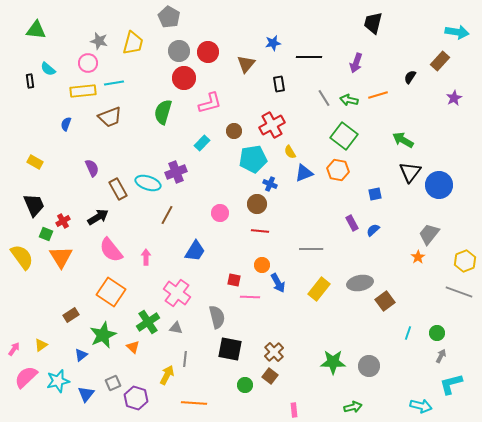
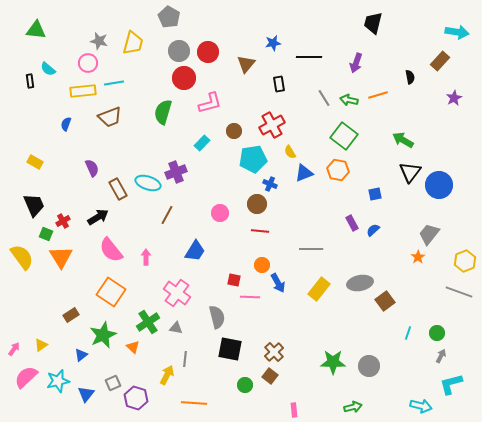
black semicircle at (410, 77): rotated 136 degrees clockwise
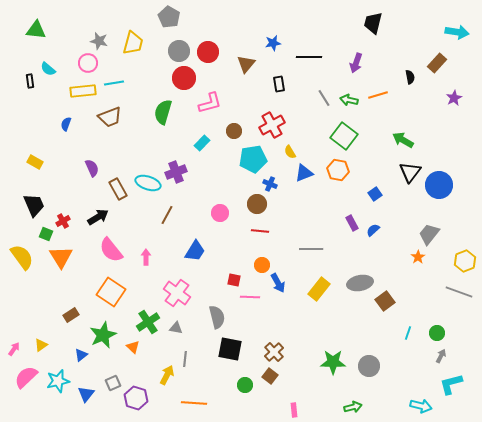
brown rectangle at (440, 61): moved 3 px left, 2 px down
blue square at (375, 194): rotated 24 degrees counterclockwise
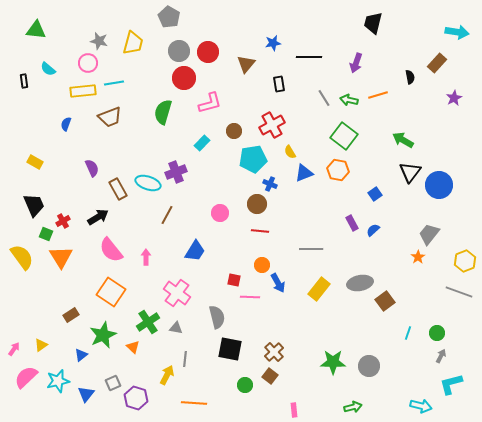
black rectangle at (30, 81): moved 6 px left
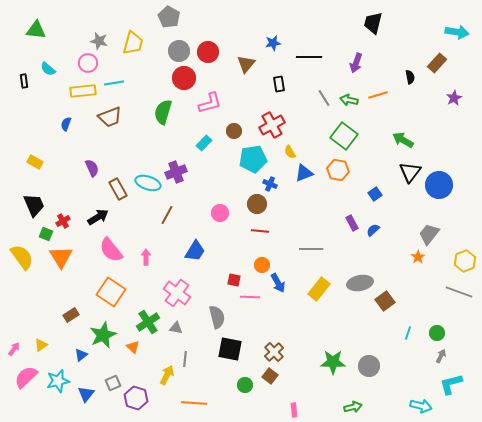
cyan rectangle at (202, 143): moved 2 px right
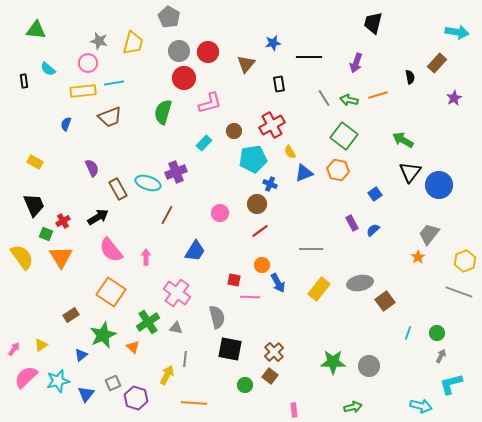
red line at (260, 231): rotated 42 degrees counterclockwise
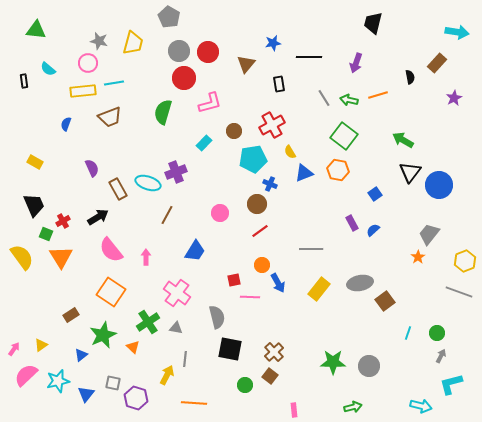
red square at (234, 280): rotated 24 degrees counterclockwise
pink semicircle at (26, 377): moved 2 px up
gray square at (113, 383): rotated 35 degrees clockwise
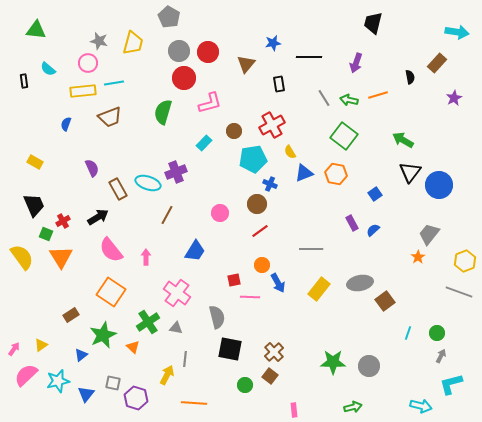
orange hexagon at (338, 170): moved 2 px left, 4 px down
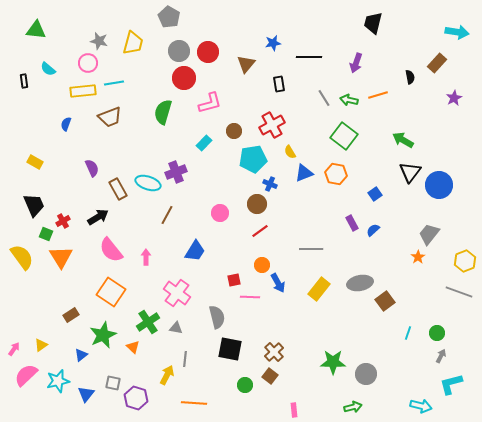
gray circle at (369, 366): moved 3 px left, 8 px down
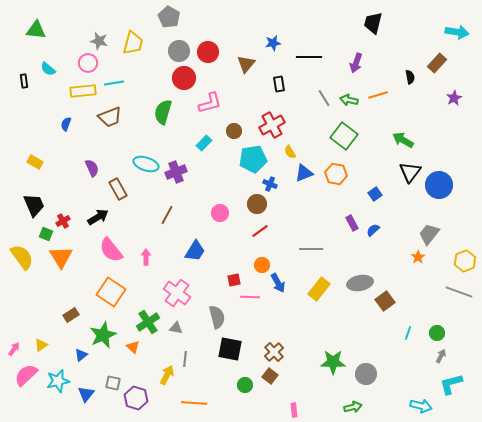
cyan ellipse at (148, 183): moved 2 px left, 19 px up
